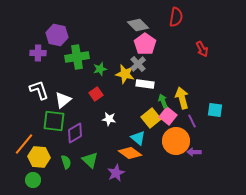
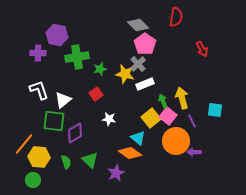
white rectangle: rotated 30 degrees counterclockwise
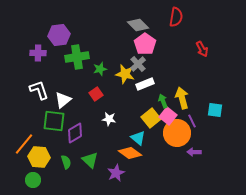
purple hexagon: moved 2 px right; rotated 20 degrees counterclockwise
orange circle: moved 1 px right, 8 px up
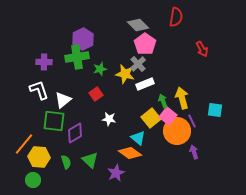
purple hexagon: moved 24 px right, 4 px down; rotated 20 degrees counterclockwise
purple cross: moved 6 px right, 9 px down
orange circle: moved 2 px up
purple arrow: rotated 72 degrees clockwise
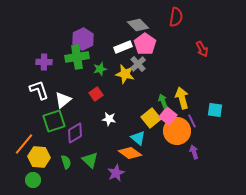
white rectangle: moved 22 px left, 37 px up
green square: rotated 25 degrees counterclockwise
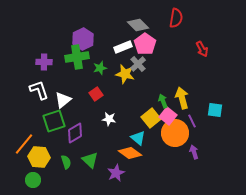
red semicircle: moved 1 px down
green star: moved 1 px up
orange circle: moved 2 px left, 2 px down
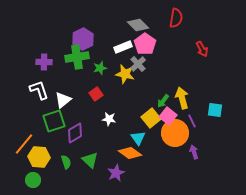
green arrow: rotated 120 degrees counterclockwise
cyan triangle: rotated 14 degrees clockwise
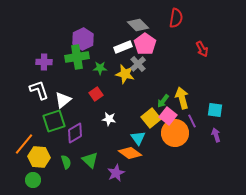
green star: rotated 16 degrees clockwise
purple arrow: moved 22 px right, 17 px up
